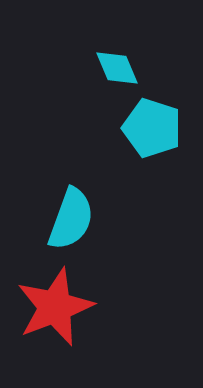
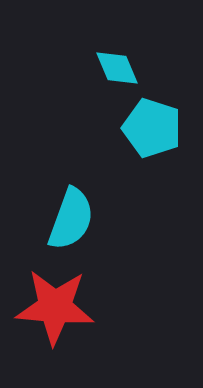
red star: rotated 26 degrees clockwise
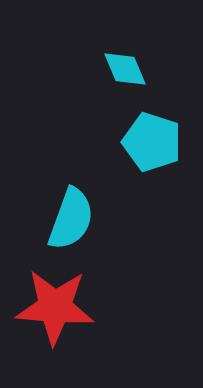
cyan diamond: moved 8 px right, 1 px down
cyan pentagon: moved 14 px down
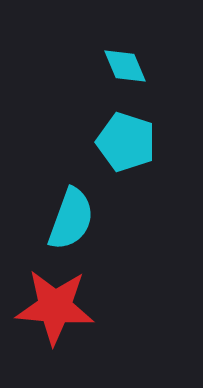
cyan diamond: moved 3 px up
cyan pentagon: moved 26 px left
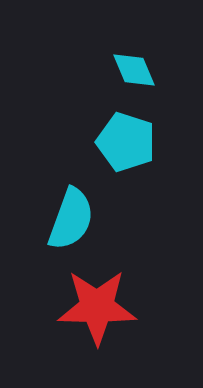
cyan diamond: moved 9 px right, 4 px down
red star: moved 42 px right; rotated 4 degrees counterclockwise
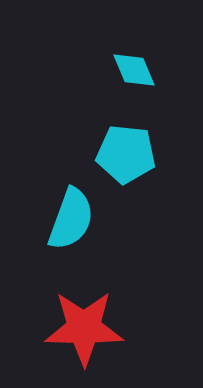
cyan pentagon: moved 12 px down; rotated 12 degrees counterclockwise
red star: moved 13 px left, 21 px down
